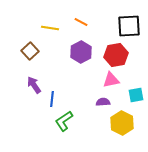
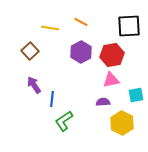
red hexagon: moved 4 px left
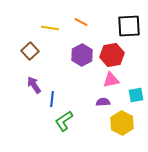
purple hexagon: moved 1 px right, 3 px down
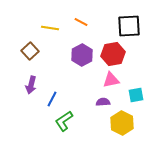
red hexagon: moved 1 px right, 1 px up
purple arrow: moved 3 px left; rotated 132 degrees counterclockwise
blue line: rotated 21 degrees clockwise
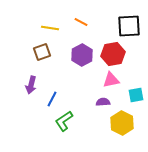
brown square: moved 12 px right, 1 px down; rotated 24 degrees clockwise
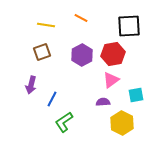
orange line: moved 4 px up
yellow line: moved 4 px left, 3 px up
pink triangle: rotated 24 degrees counterclockwise
green L-shape: moved 1 px down
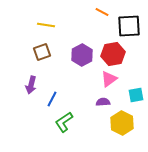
orange line: moved 21 px right, 6 px up
pink triangle: moved 2 px left, 1 px up
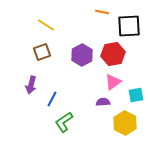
orange line: rotated 16 degrees counterclockwise
yellow line: rotated 24 degrees clockwise
pink triangle: moved 4 px right, 3 px down
yellow hexagon: moved 3 px right
